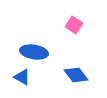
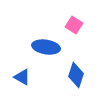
blue ellipse: moved 12 px right, 5 px up
blue diamond: rotated 55 degrees clockwise
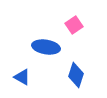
pink square: rotated 24 degrees clockwise
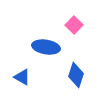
pink square: rotated 12 degrees counterclockwise
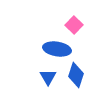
blue ellipse: moved 11 px right, 2 px down
blue triangle: moved 26 px right; rotated 30 degrees clockwise
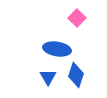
pink square: moved 3 px right, 7 px up
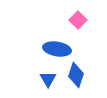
pink square: moved 1 px right, 2 px down
blue triangle: moved 2 px down
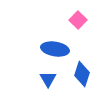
blue ellipse: moved 2 px left
blue diamond: moved 6 px right, 1 px up
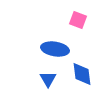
pink square: rotated 24 degrees counterclockwise
blue diamond: rotated 25 degrees counterclockwise
